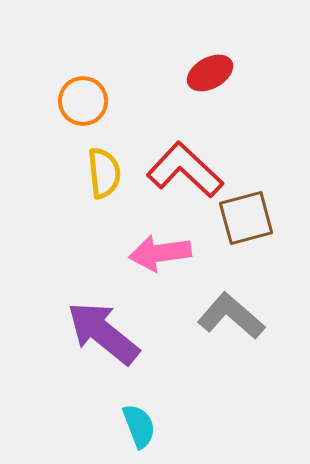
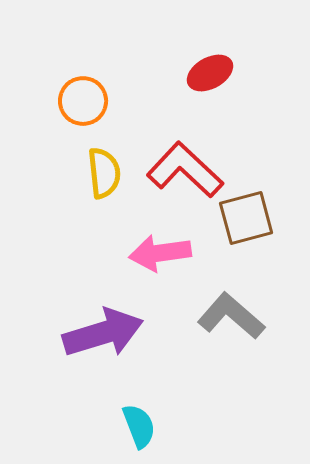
purple arrow: rotated 124 degrees clockwise
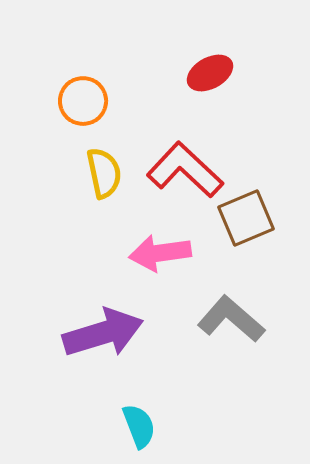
yellow semicircle: rotated 6 degrees counterclockwise
brown square: rotated 8 degrees counterclockwise
gray L-shape: moved 3 px down
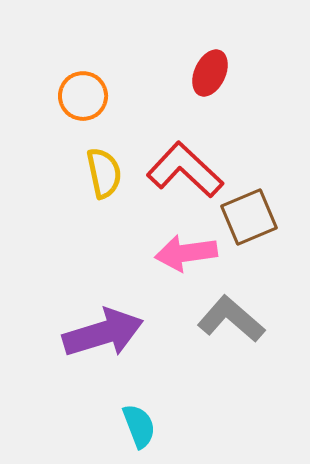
red ellipse: rotated 36 degrees counterclockwise
orange circle: moved 5 px up
brown square: moved 3 px right, 1 px up
pink arrow: moved 26 px right
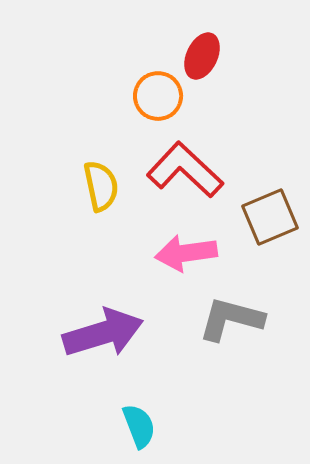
red ellipse: moved 8 px left, 17 px up
orange circle: moved 75 px right
yellow semicircle: moved 3 px left, 13 px down
brown square: moved 21 px right
gray L-shape: rotated 26 degrees counterclockwise
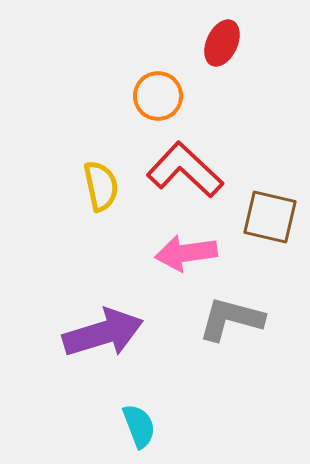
red ellipse: moved 20 px right, 13 px up
brown square: rotated 36 degrees clockwise
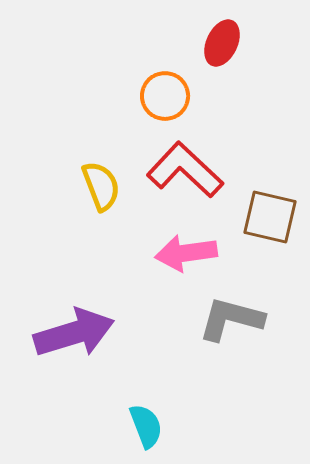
orange circle: moved 7 px right
yellow semicircle: rotated 9 degrees counterclockwise
purple arrow: moved 29 px left
cyan semicircle: moved 7 px right
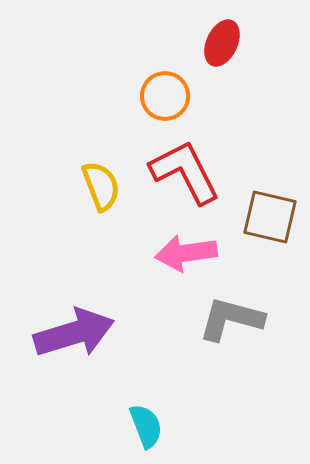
red L-shape: moved 2 px down; rotated 20 degrees clockwise
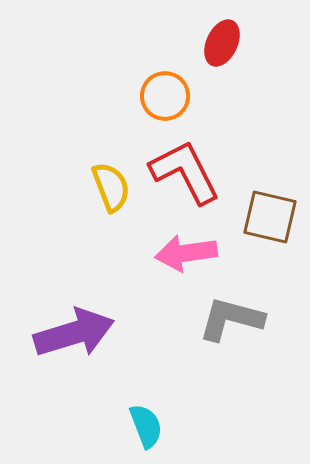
yellow semicircle: moved 10 px right, 1 px down
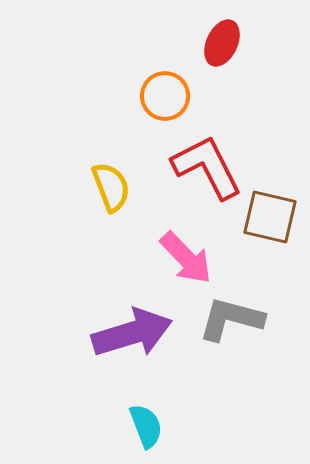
red L-shape: moved 22 px right, 5 px up
pink arrow: moved 5 px down; rotated 126 degrees counterclockwise
purple arrow: moved 58 px right
